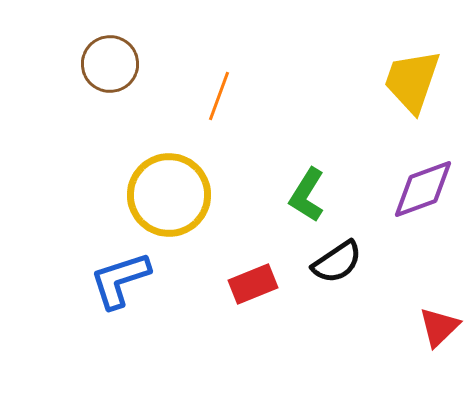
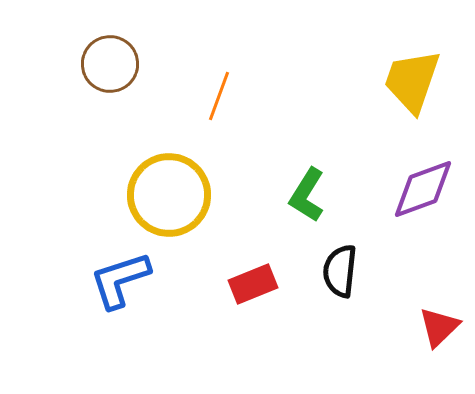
black semicircle: moved 3 px right, 9 px down; rotated 130 degrees clockwise
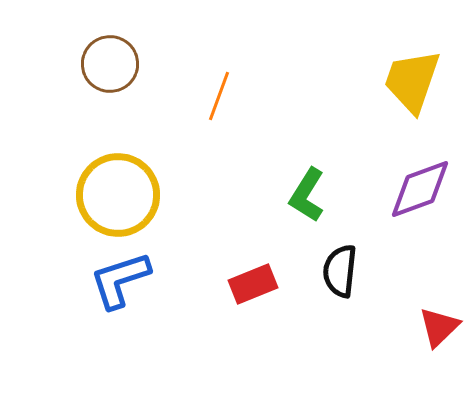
purple diamond: moved 3 px left
yellow circle: moved 51 px left
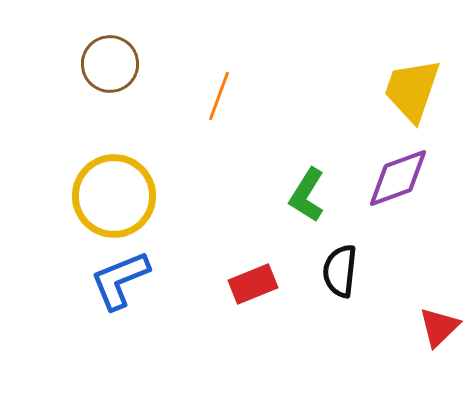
yellow trapezoid: moved 9 px down
purple diamond: moved 22 px left, 11 px up
yellow circle: moved 4 px left, 1 px down
blue L-shape: rotated 4 degrees counterclockwise
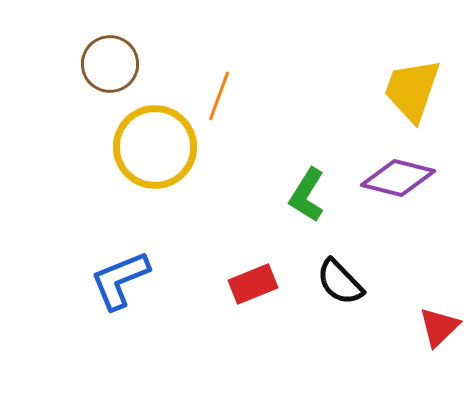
purple diamond: rotated 34 degrees clockwise
yellow circle: moved 41 px right, 49 px up
black semicircle: moved 11 px down; rotated 50 degrees counterclockwise
